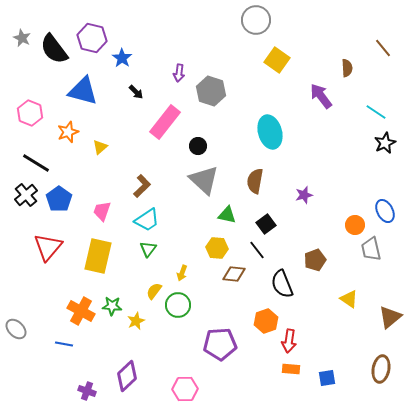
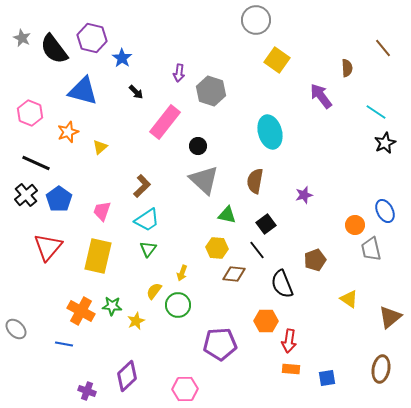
black line at (36, 163): rotated 8 degrees counterclockwise
orange hexagon at (266, 321): rotated 20 degrees clockwise
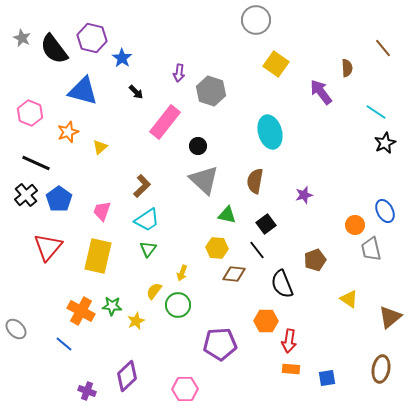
yellow square at (277, 60): moved 1 px left, 4 px down
purple arrow at (321, 96): moved 4 px up
blue line at (64, 344): rotated 30 degrees clockwise
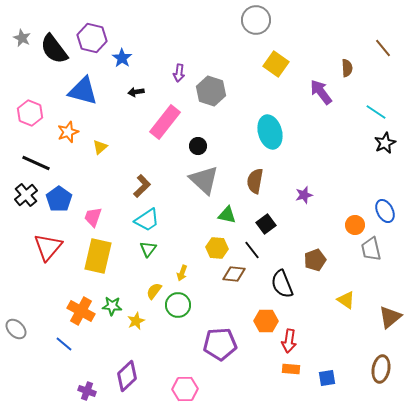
black arrow at (136, 92): rotated 126 degrees clockwise
pink trapezoid at (102, 211): moved 9 px left, 6 px down
black line at (257, 250): moved 5 px left
yellow triangle at (349, 299): moved 3 px left, 1 px down
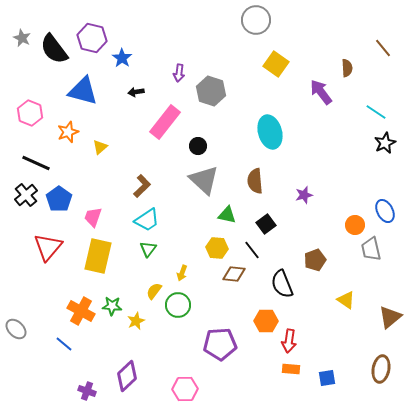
brown semicircle at (255, 181): rotated 15 degrees counterclockwise
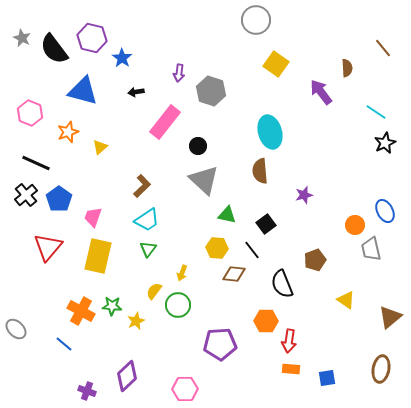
brown semicircle at (255, 181): moved 5 px right, 10 px up
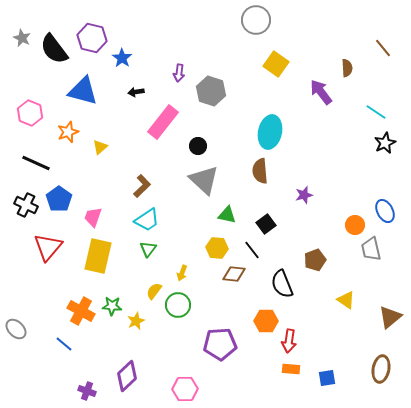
pink rectangle at (165, 122): moved 2 px left
cyan ellipse at (270, 132): rotated 28 degrees clockwise
black cross at (26, 195): moved 10 px down; rotated 25 degrees counterclockwise
